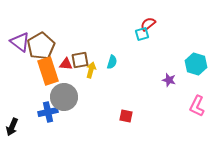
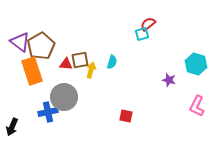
orange rectangle: moved 16 px left
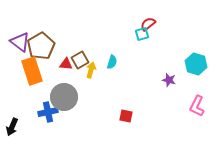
brown square: rotated 18 degrees counterclockwise
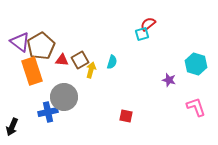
red triangle: moved 4 px left, 4 px up
pink L-shape: moved 1 px left, 1 px down; rotated 135 degrees clockwise
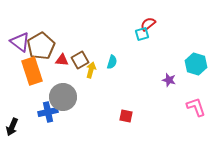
gray circle: moved 1 px left
